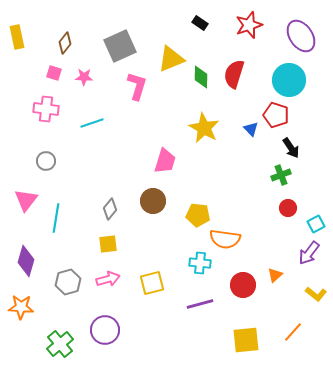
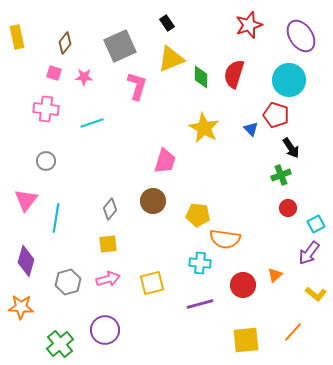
black rectangle at (200, 23): moved 33 px left; rotated 21 degrees clockwise
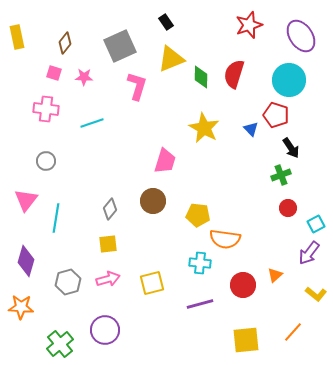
black rectangle at (167, 23): moved 1 px left, 1 px up
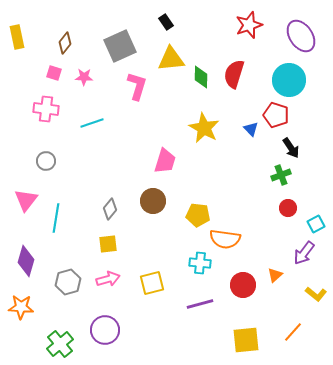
yellow triangle at (171, 59): rotated 16 degrees clockwise
purple arrow at (309, 253): moved 5 px left
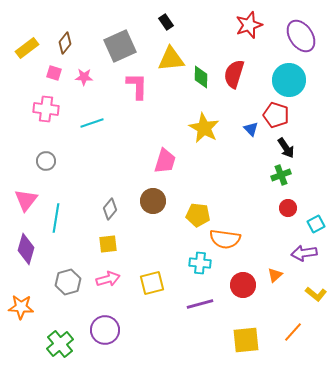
yellow rectangle at (17, 37): moved 10 px right, 11 px down; rotated 65 degrees clockwise
pink L-shape at (137, 86): rotated 16 degrees counterclockwise
black arrow at (291, 148): moved 5 px left
purple arrow at (304, 253): rotated 45 degrees clockwise
purple diamond at (26, 261): moved 12 px up
